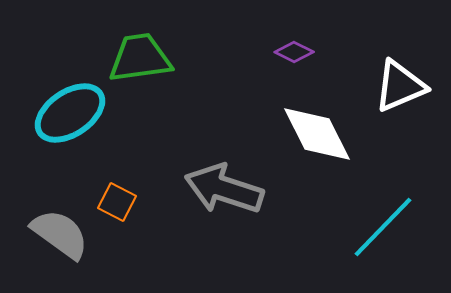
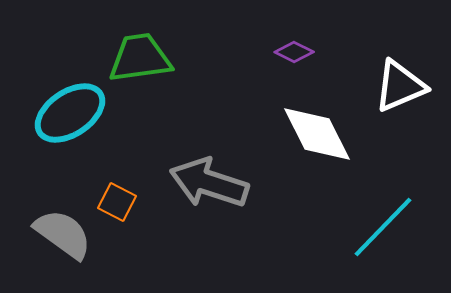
gray arrow: moved 15 px left, 6 px up
gray semicircle: moved 3 px right
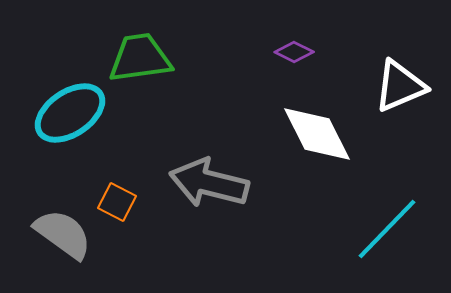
gray arrow: rotated 4 degrees counterclockwise
cyan line: moved 4 px right, 2 px down
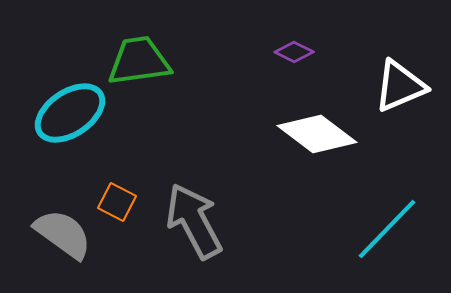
green trapezoid: moved 1 px left, 3 px down
white diamond: rotated 26 degrees counterclockwise
gray arrow: moved 15 px left, 38 px down; rotated 48 degrees clockwise
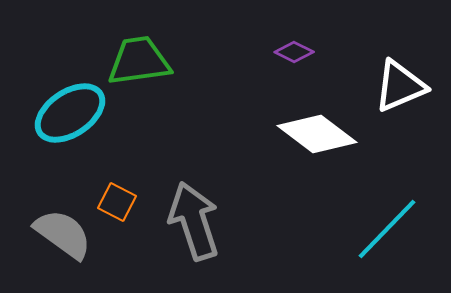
gray arrow: rotated 10 degrees clockwise
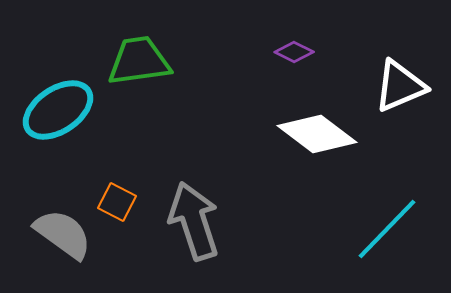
cyan ellipse: moved 12 px left, 3 px up
